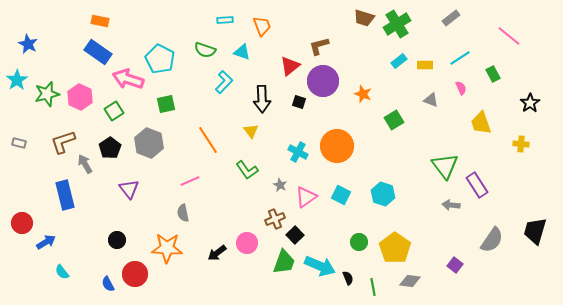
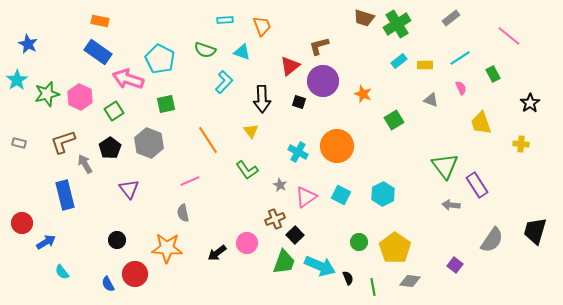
cyan hexagon at (383, 194): rotated 15 degrees clockwise
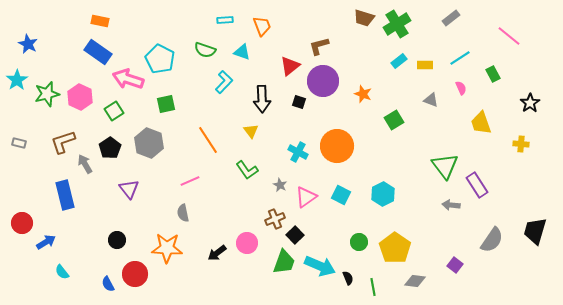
gray diamond at (410, 281): moved 5 px right
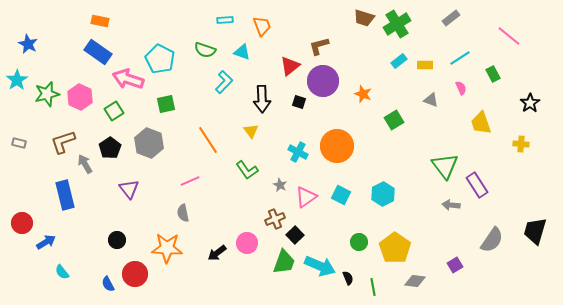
purple square at (455, 265): rotated 21 degrees clockwise
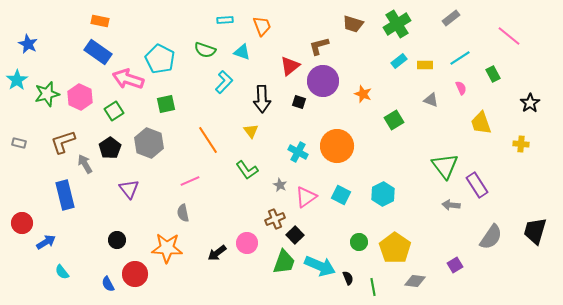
brown trapezoid at (364, 18): moved 11 px left, 6 px down
gray semicircle at (492, 240): moved 1 px left, 3 px up
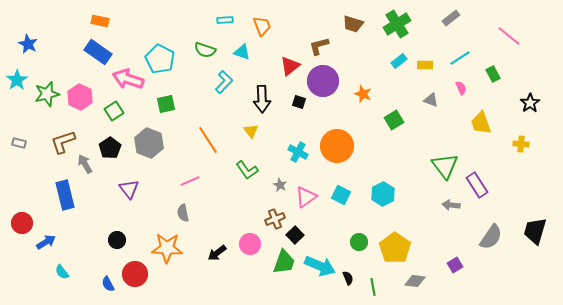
pink circle at (247, 243): moved 3 px right, 1 px down
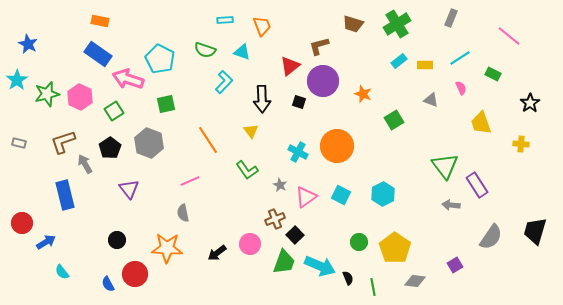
gray rectangle at (451, 18): rotated 30 degrees counterclockwise
blue rectangle at (98, 52): moved 2 px down
green rectangle at (493, 74): rotated 35 degrees counterclockwise
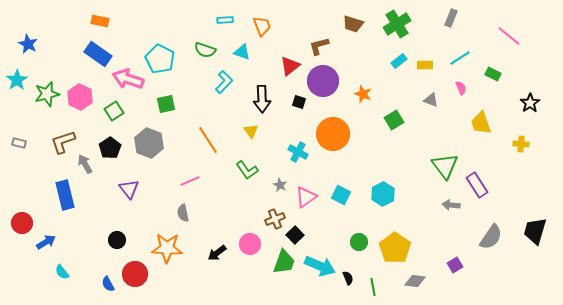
orange circle at (337, 146): moved 4 px left, 12 px up
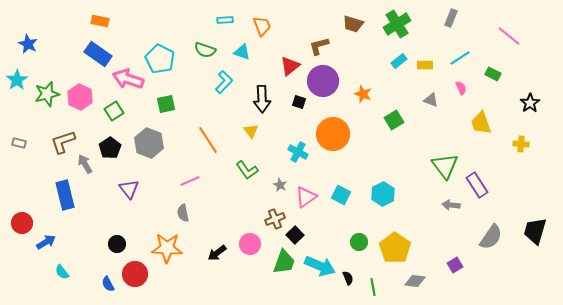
black circle at (117, 240): moved 4 px down
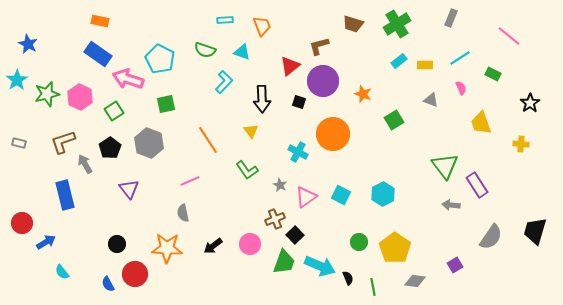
black arrow at (217, 253): moved 4 px left, 7 px up
